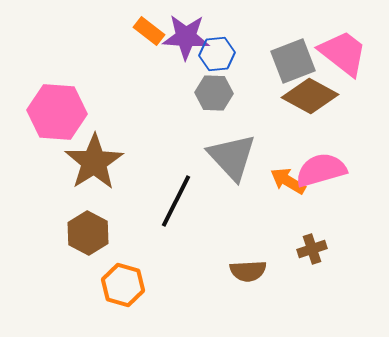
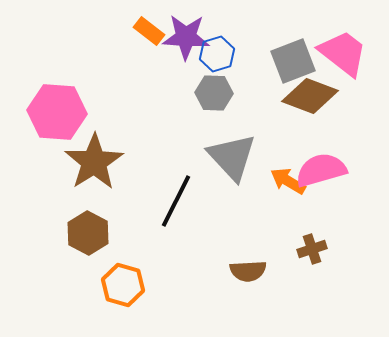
blue hexagon: rotated 12 degrees counterclockwise
brown diamond: rotated 8 degrees counterclockwise
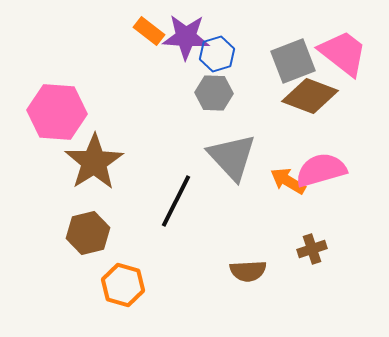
brown hexagon: rotated 18 degrees clockwise
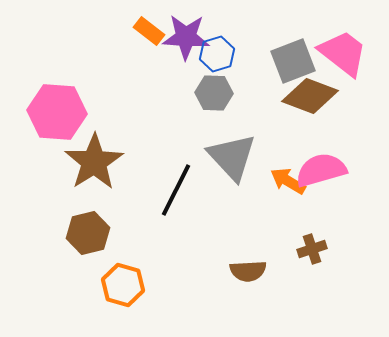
black line: moved 11 px up
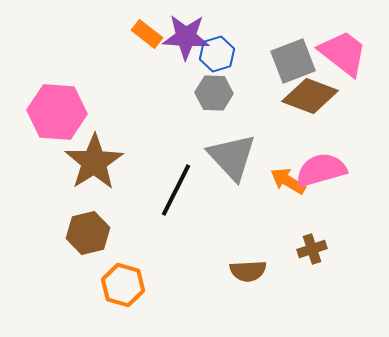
orange rectangle: moved 2 px left, 3 px down
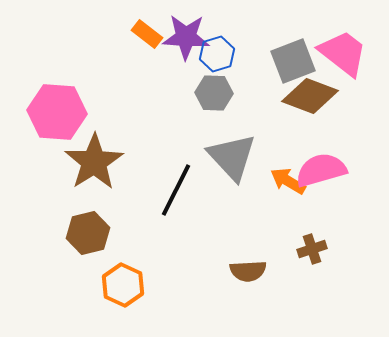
orange hexagon: rotated 9 degrees clockwise
